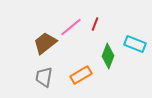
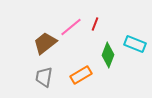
green diamond: moved 1 px up
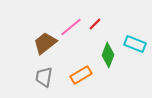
red line: rotated 24 degrees clockwise
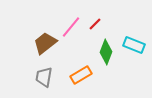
pink line: rotated 10 degrees counterclockwise
cyan rectangle: moved 1 px left, 1 px down
green diamond: moved 2 px left, 3 px up
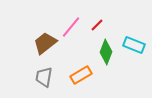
red line: moved 2 px right, 1 px down
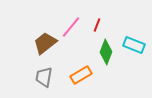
red line: rotated 24 degrees counterclockwise
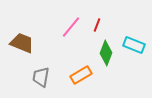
brown trapezoid: moved 23 px left; rotated 60 degrees clockwise
green diamond: moved 1 px down
gray trapezoid: moved 3 px left
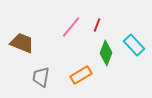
cyan rectangle: rotated 25 degrees clockwise
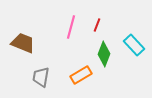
pink line: rotated 25 degrees counterclockwise
brown trapezoid: moved 1 px right
green diamond: moved 2 px left, 1 px down
